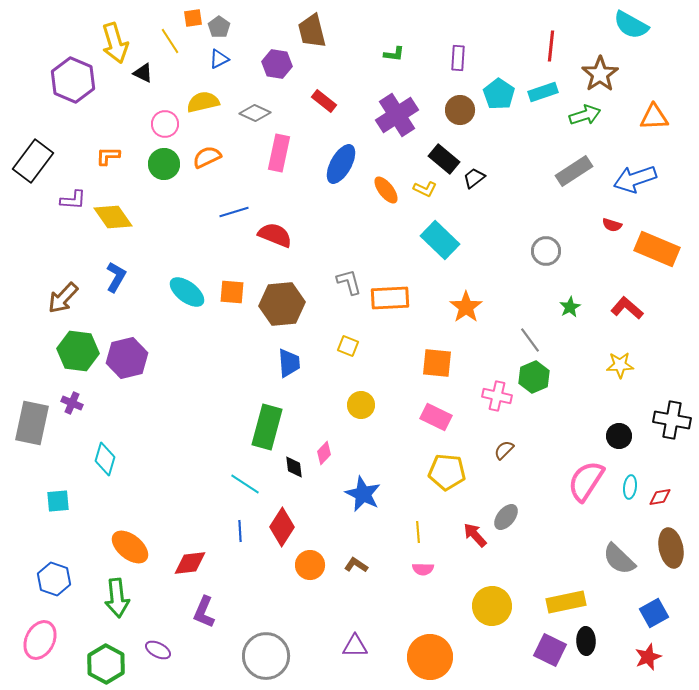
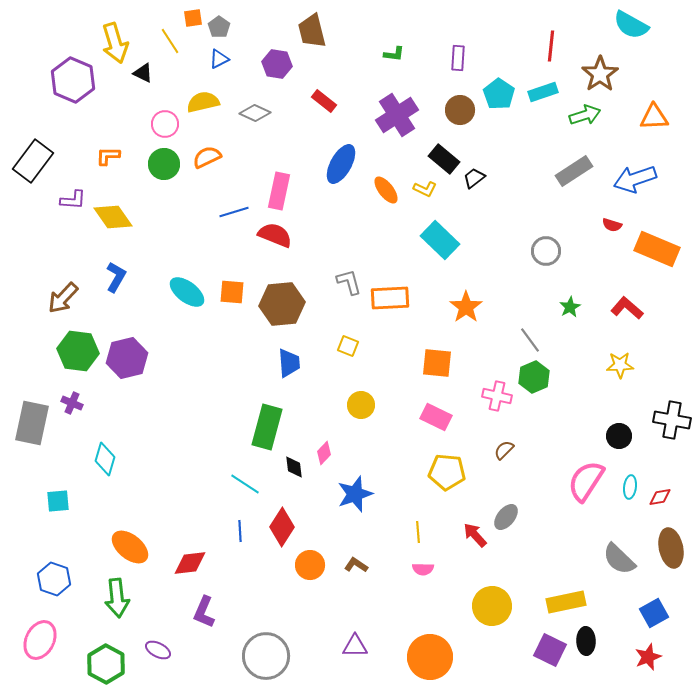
pink rectangle at (279, 153): moved 38 px down
blue star at (363, 494): moved 8 px left; rotated 27 degrees clockwise
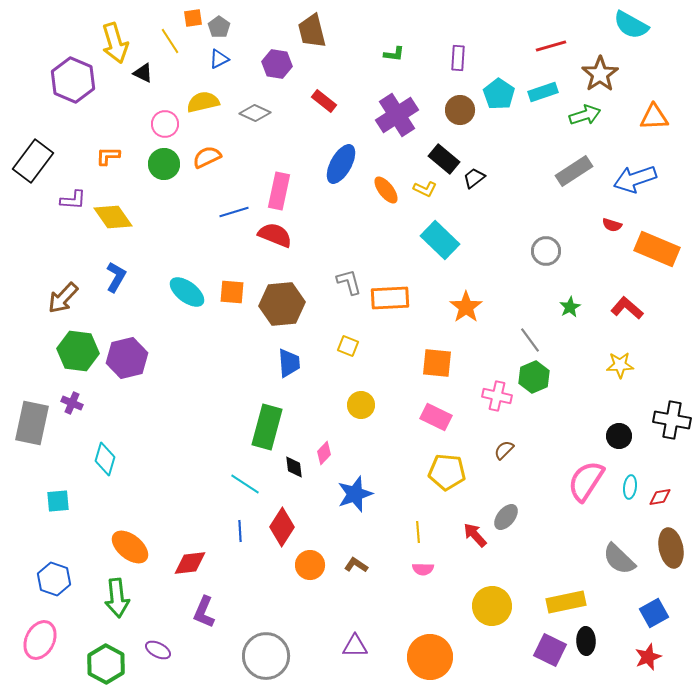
red line at (551, 46): rotated 68 degrees clockwise
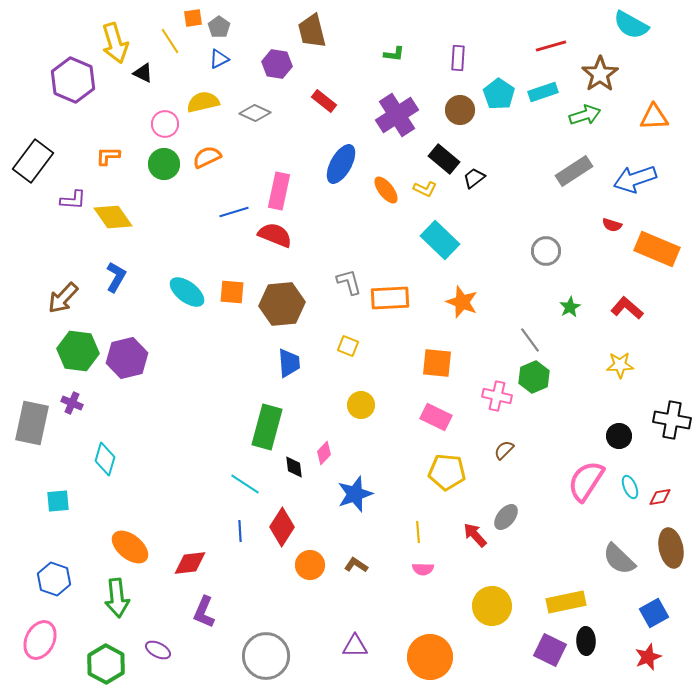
orange star at (466, 307): moved 4 px left, 5 px up; rotated 16 degrees counterclockwise
cyan ellipse at (630, 487): rotated 30 degrees counterclockwise
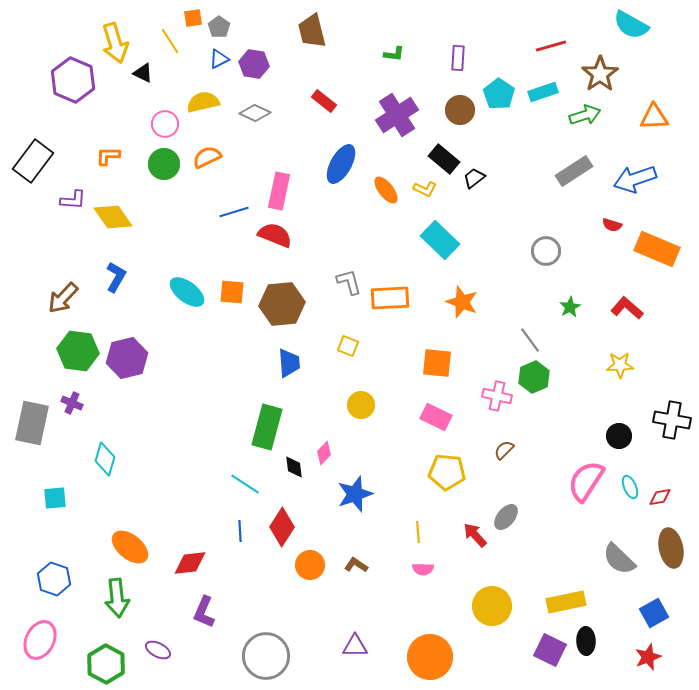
purple hexagon at (277, 64): moved 23 px left
cyan square at (58, 501): moved 3 px left, 3 px up
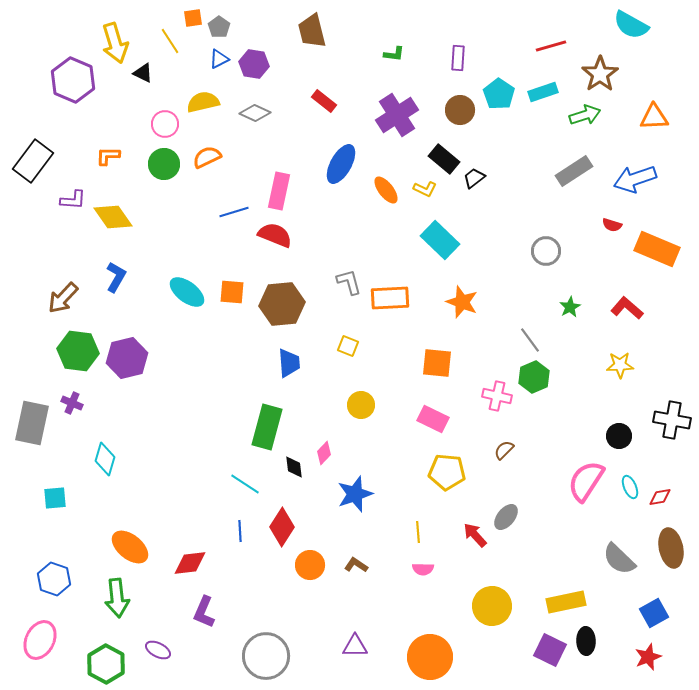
pink rectangle at (436, 417): moved 3 px left, 2 px down
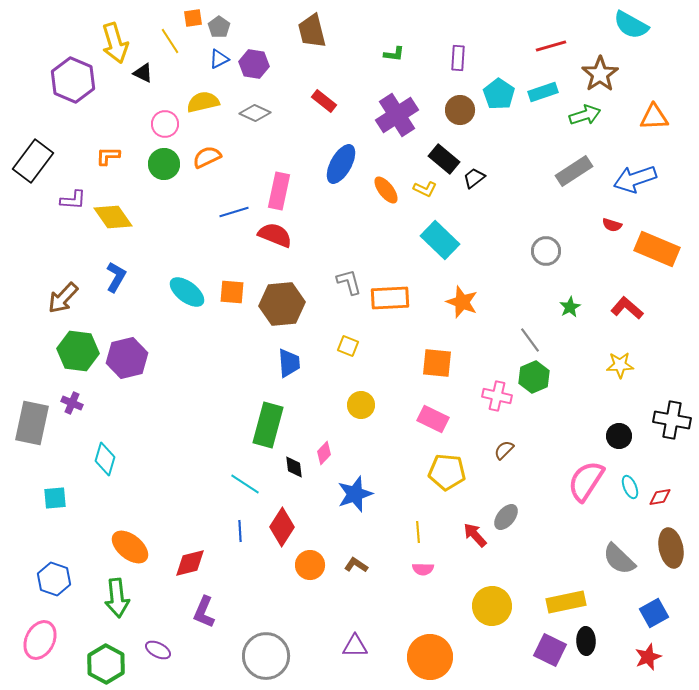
green rectangle at (267, 427): moved 1 px right, 2 px up
red diamond at (190, 563): rotated 8 degrees counterclockwise
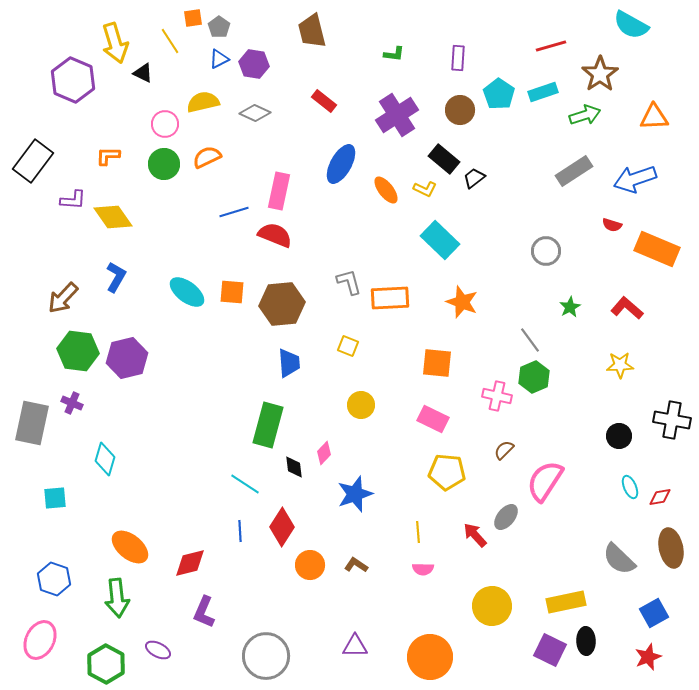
pink semicircle at (586, 481): moved 41 px left
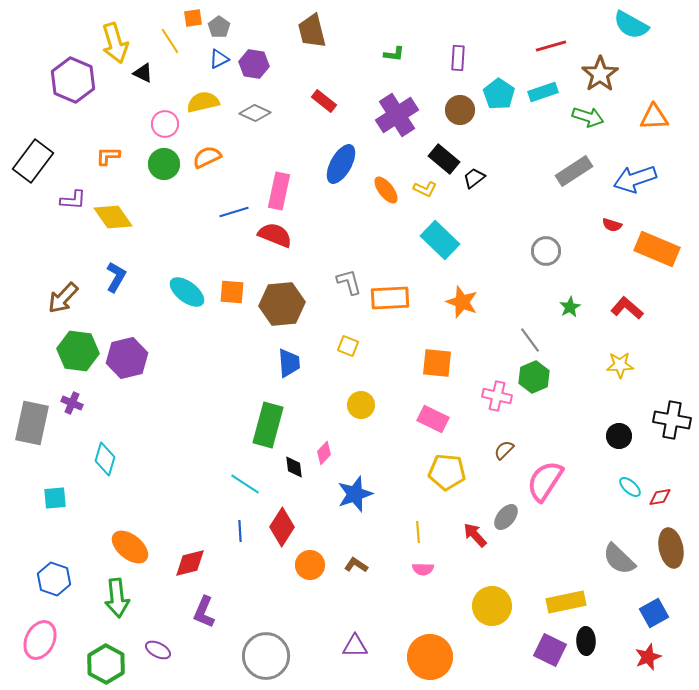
green arrow at (585, 115): moved 3 px right, 2 px down; rotated 36 degrees clockwise
cyan ellipse at (630, 487): rotated 25 degrees counterclockwise
